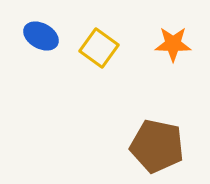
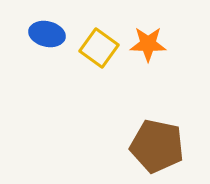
blue ellipse: moved 6 px right, 2 px up; rotated 16 degrees counterclockwise
orange star: moved 25 px left
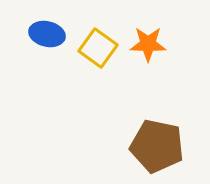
yellow square: moved 1 px left
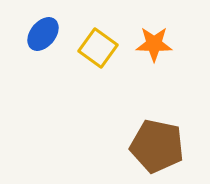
blue ellipse: moved 4 px left; rotated 64 degrees counterclockwise
orange star: moved 6 px right
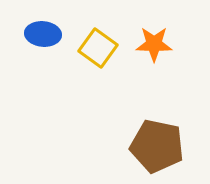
blue ellipse: rotated 56 degrees clockwise
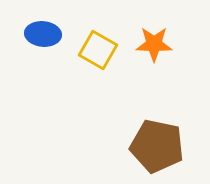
yellow square: moved 2 px down; rotated 6 degrees counterclockwise
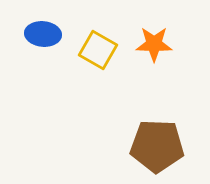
brown pentagon: rotated 10 degrees counterclockwise
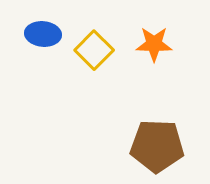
yellow square: moved 4 px left; rotated 15 degrees clockwise
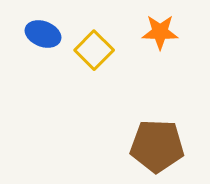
blue ellipse: rotated 16 degrees clockwise
orange star: moved 6 px right, 12 px up
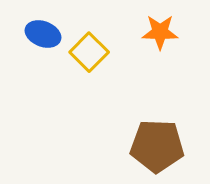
yellow square: moved 5 px left, 2 px down
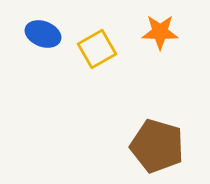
yellow square: moved 8 px right, 3 px up; rotated 15 degrees clockwise
brown pentagon: rotated 14 degrees clockwise
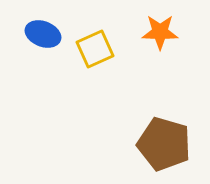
yellow square: moved 2 px left; rotated 6 degrees clockwise
brown pentagon: moved 7 px right, 2 px up
